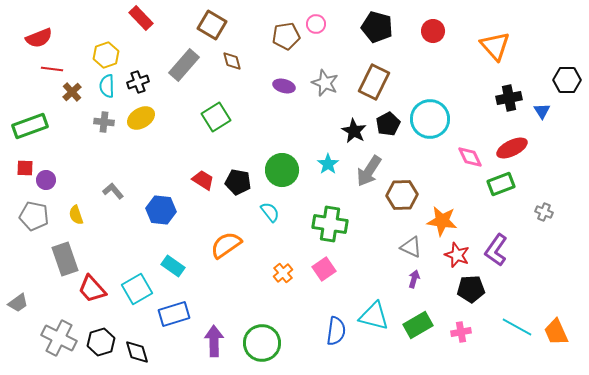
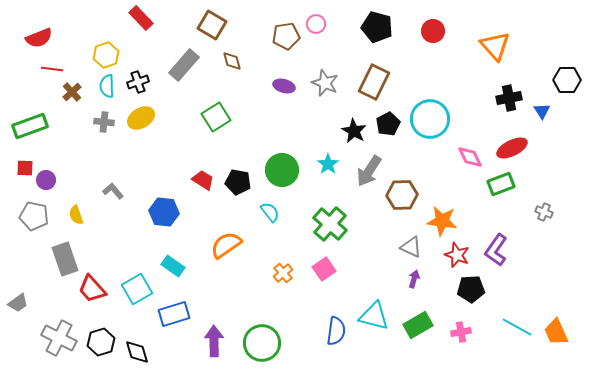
blue hexagon at (161, 210): moved 3 px right, 2 px down
green cross at (330, 224): rotated 32 degrees clockwise
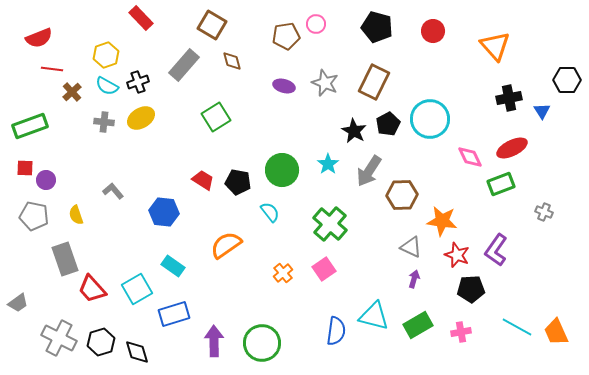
cyan semicircle at (107, 86): rotated 60 degrees counterclockwise
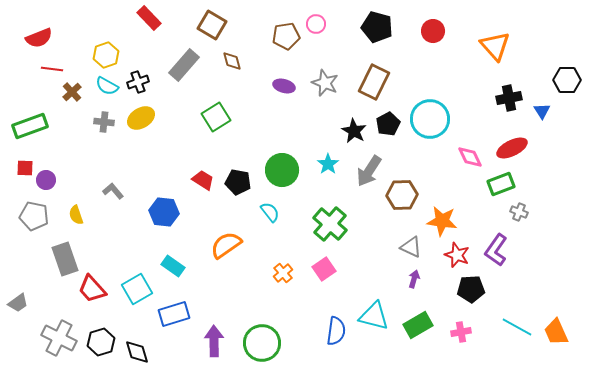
red rectangle at (141, 18): moved 8 px right
gray cross at (544, 212): moved 25 px left
